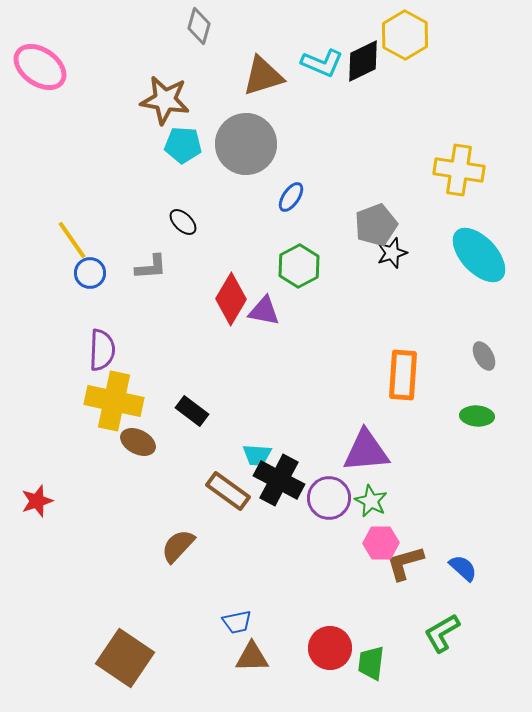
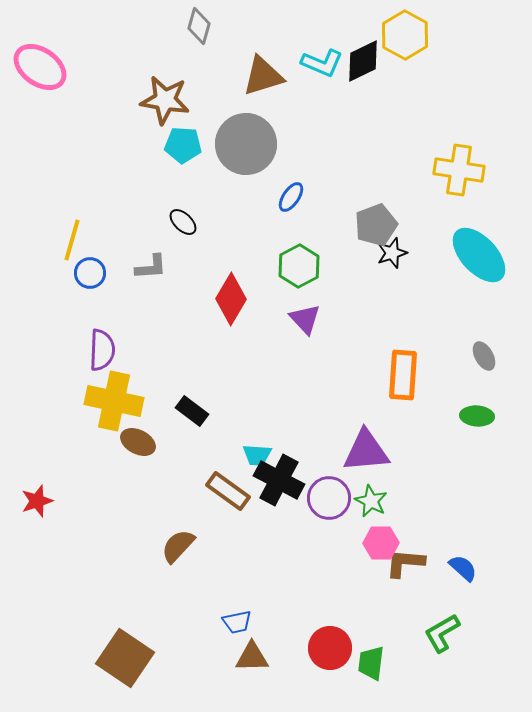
yellow line at (72, 240): rotated 51 degrees clockwise
purple triangle at (264, 311): moved 41 px right, 8 px down; rotated 36 degrees clockwise
brown L-shape at (405, 563): rotated 21 degrees clockwise
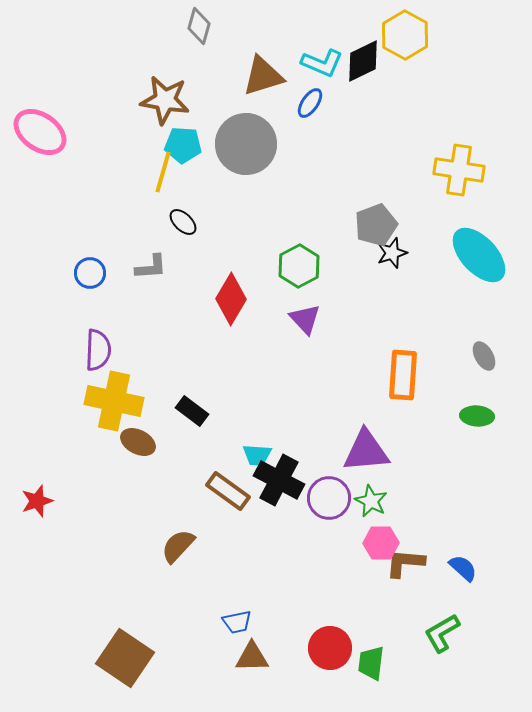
pink ellipse at (40, 67): moved 65 px down
blue ellipse at (291, 197): moved 19 px right, 94 px up
yellow line at (72, 240): moved 91 px right, 68 px up
purple semicircle at (102, 350): moved 4 px left
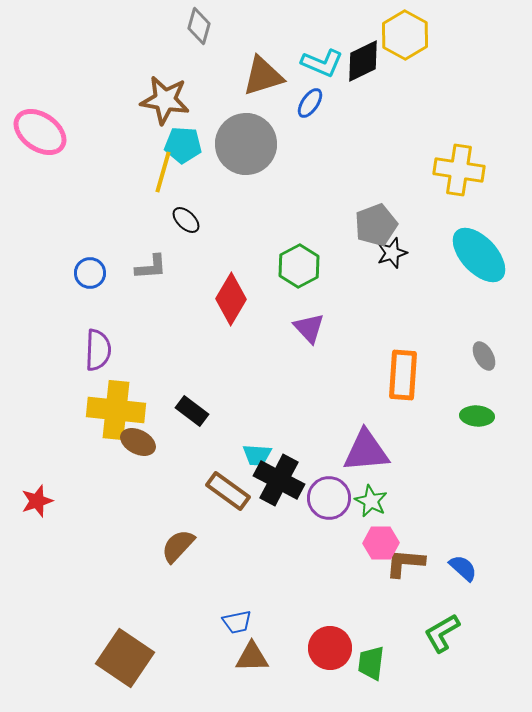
black ellipse at (183, 222): moved 3 px right, 2 px up
purple triangle at (305, 319): moved 4 px right, 9 px down
yellow cross at (114, 401): moved 2 px right, 9 px down; rotated 6 degrees counterclockwise
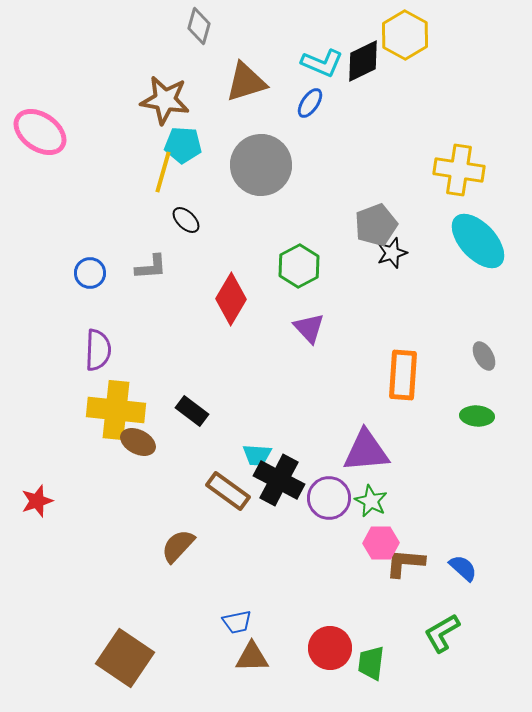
brown triangle at (263, 76): moved 17 px left, 6 px down
gray circle at (246, 144): moved 15 px right, 21 px down
cyan ellipse at (479, 255): moved 1 px left, 14 px up
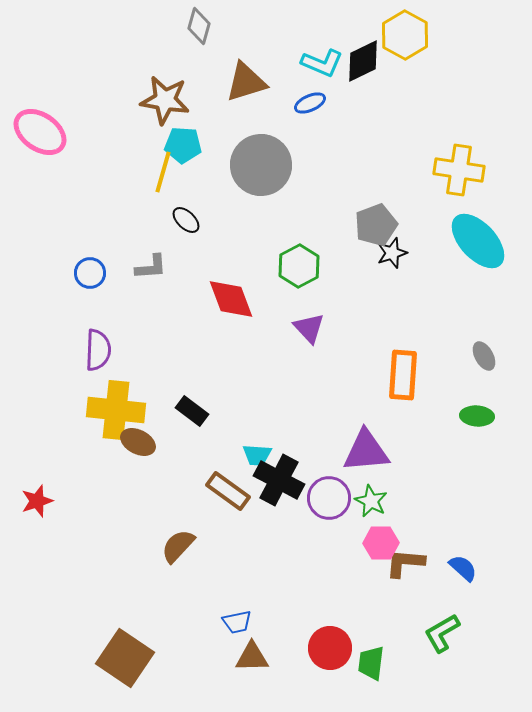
blue ellipse at (310, 103): rotated 32 degrees clockwise
red diamond at (231, 299): rotated 51 degrees counterclockwise
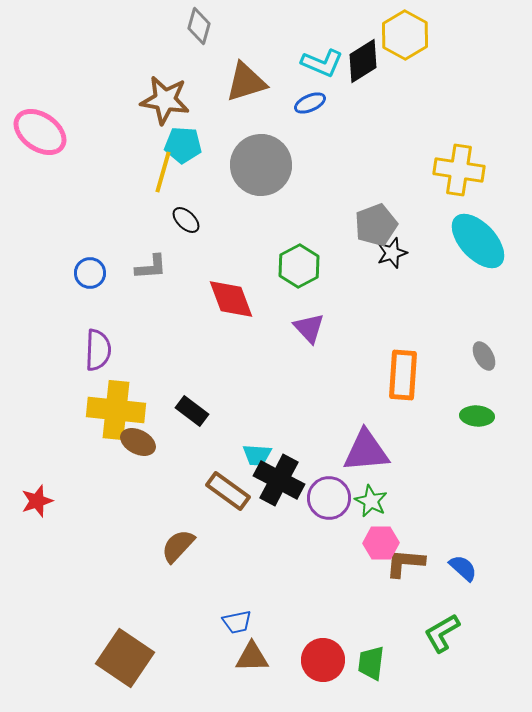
black diamond at (363, 61): rotated 6 degrees counterclockwise
red circle at (330, 648): moved 7 px left, 12 px down
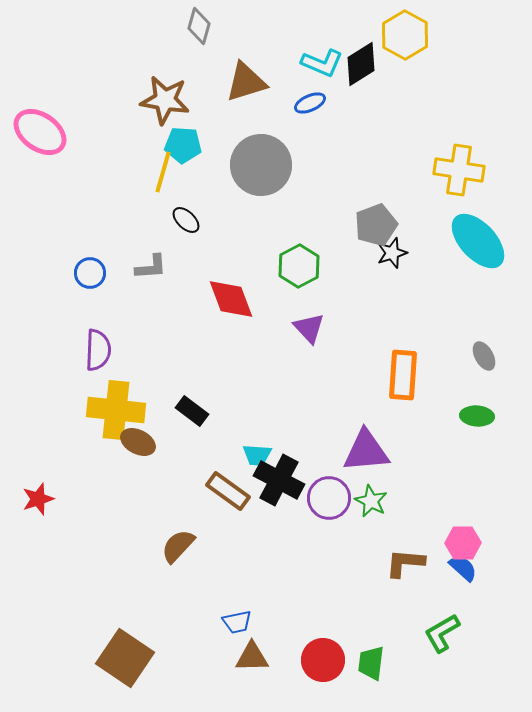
black diamond at (363, 61): moved 2 px left, 3 px down
red star at (37, 501): moved 1 px right, 2 px up
pink hexagon at (381, 543): moved 82 px right
